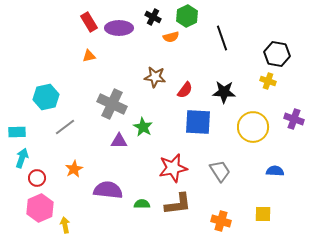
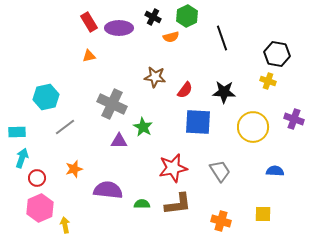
orange star: rotated 12 degrees clockwise
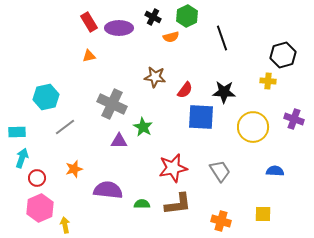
black hexagon: moved 6 px right, 1 px down; rotated 25 degrees counterclockwise
yellow cross: rotated 14 degrees counterclockwise
blue square: moved 3 px right, 5 px up
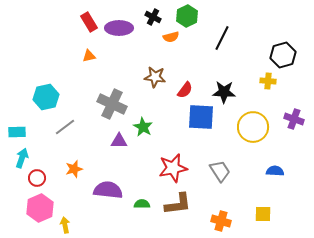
black line: rotated 45 degrees clockwise
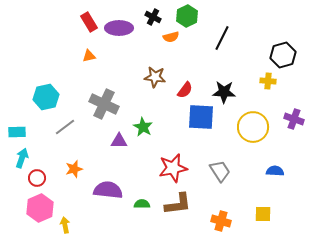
gray cross: moved 8 px left
